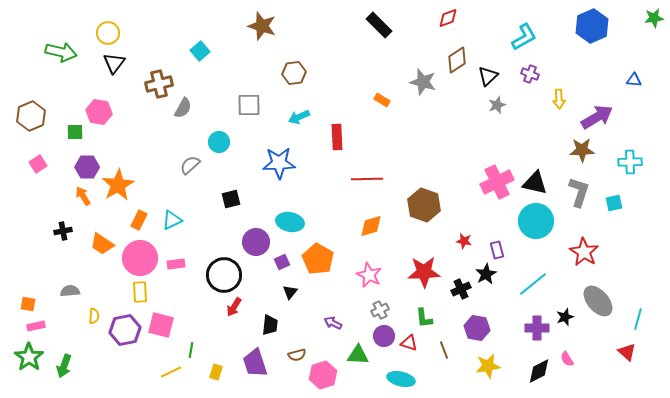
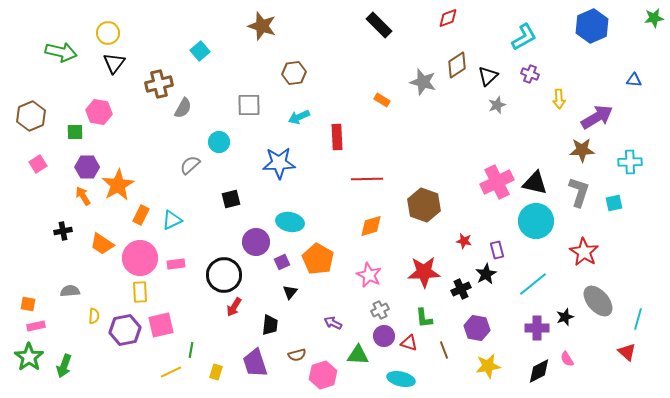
brown diamond at (457, 60): moved 5 px down
orange rectangle at (139, 220): moved 2 px right, 5 px up
pink square at (161, 325): rotated 28 degrees counterclockwise
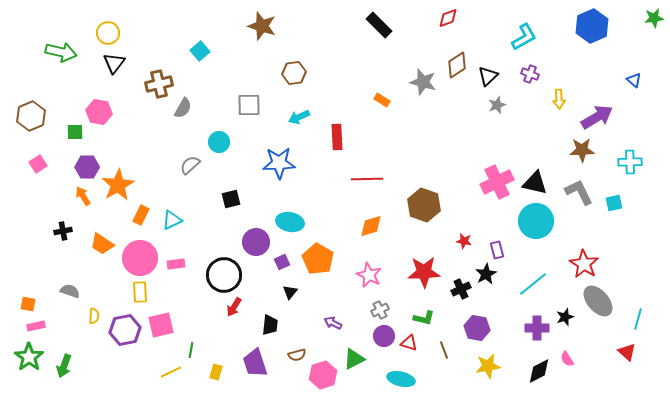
blue triangle at (634, 80): rotated 35 degrees clockwise
gray L-shape at (579, 192): rotated 44 degrees counterclockwise
red star at (584, 252): moved 12 px down
gray semicircle at (70, 291): rotated 24 degrees clockwise
green L-shape at (424, 318): rotated 70 degrees counterclockwise
green triangle at (358, 355): moved 4 px left, 4 px down; rotated 30 degrees counterclockwise
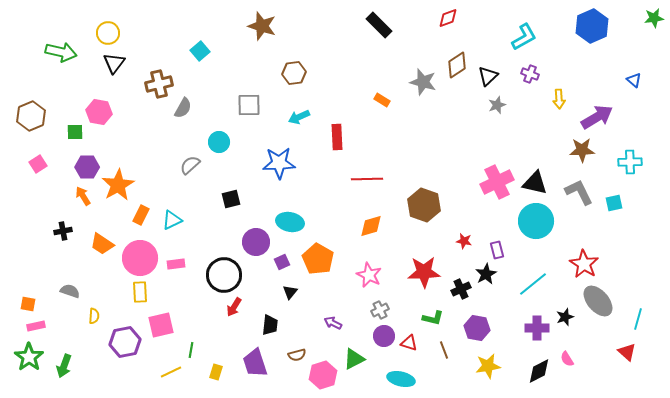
green L-shape at (424, 318): moved 9 px right
purple hexagon at (125, 330): moved 12 px down
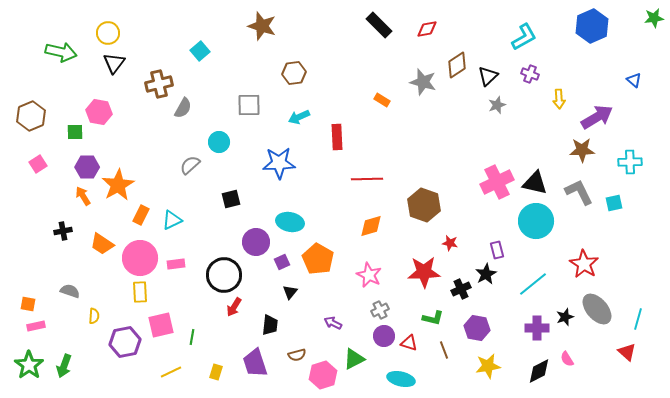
red diamond at (448, 18): moved 21 px left, 11 px down; rotated 10 degrees clockwise
red star at (464, 241): moved 14 px left, 2 px down
gray ellipse at (598, 301): moved 1 px left, 8 px down
green line at (191, 350): moved 1 px right, 13 px up
green star at (29, 357): moved 8 px down
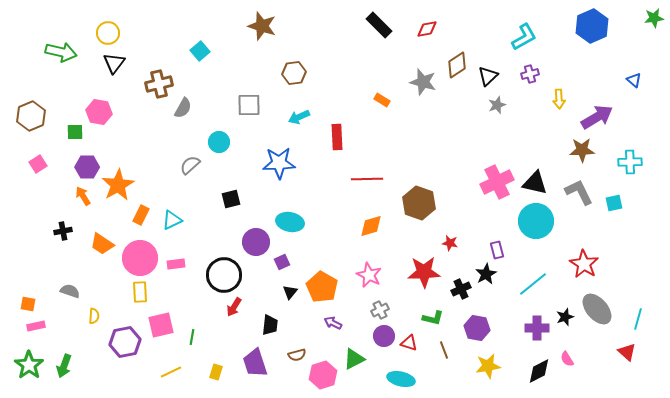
purple cross at (530, 74): rotated 36 degrees counterclockwise
brown hexagon at (424, 205): moved 5 px left, 2 px up
orange pentagon at (318, 259): moved 4 px right, 28 px down
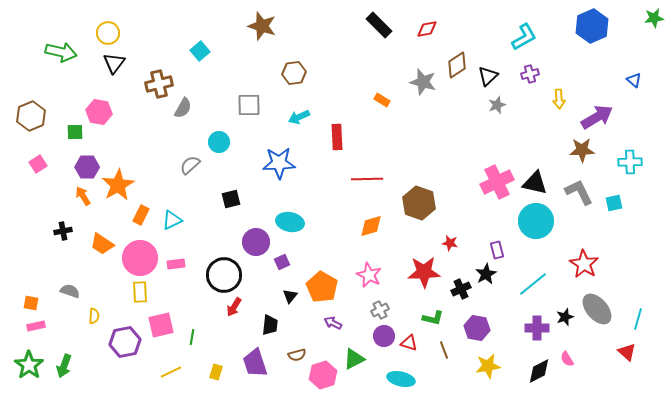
black triangle at (290, 292): moved 4 px down
orange square at (28, 304): moved 3 px right, 1 px up
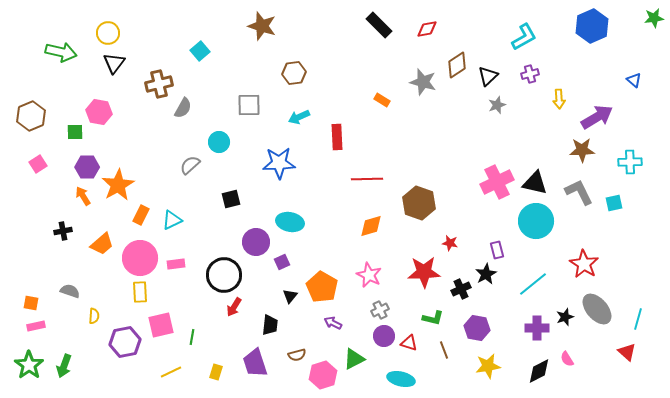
orange trapezoid at (102, 244): rotated 75 degrees counterclockwise
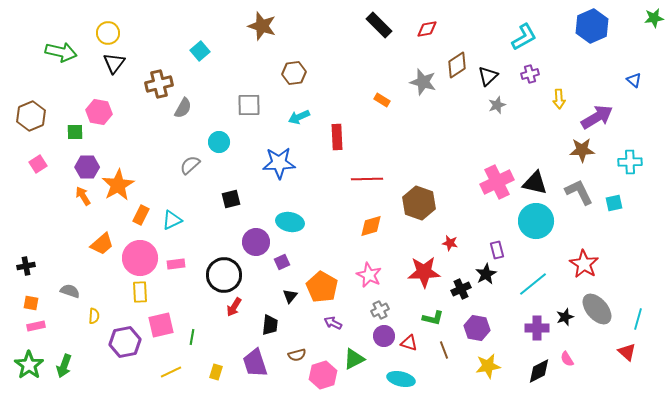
black cross at (63, 231): moved 37 px left, 35 px down
